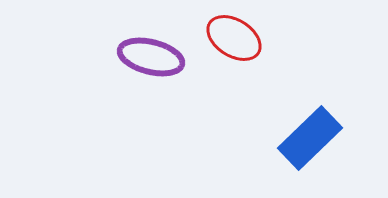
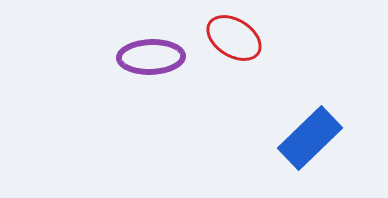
purple ellipse: rotated 16 degrees counterclockwise
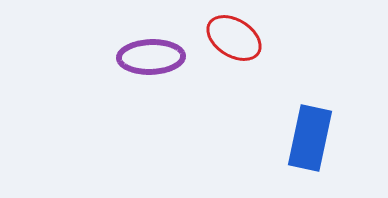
blue rectangle: rotated 34 degrees counterclockwise
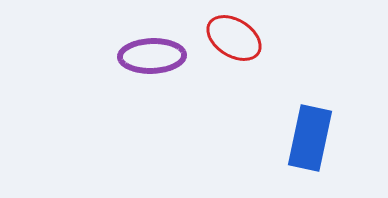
purple ellipse: moved 1 px right, 1 px up
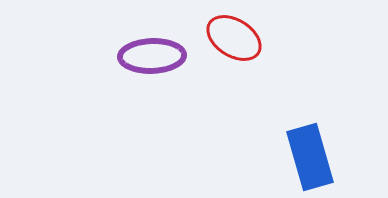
blue rectangle: moved 19 px down; rotated 28 degrees counterclockwise
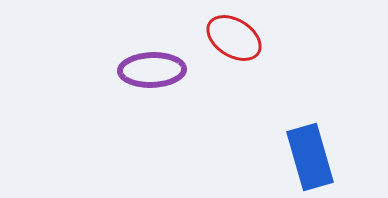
purple ellipse: moved 14 px down
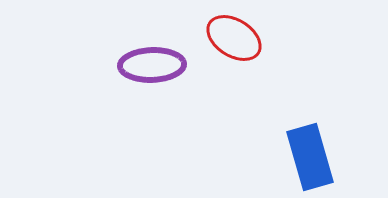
purple ellipse: moved 5 px up
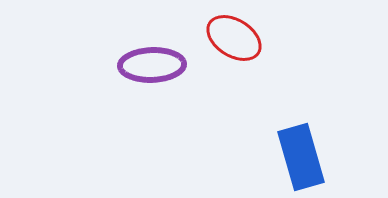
blue rectangle: moved 9 px left
